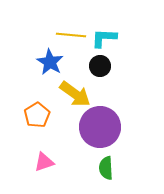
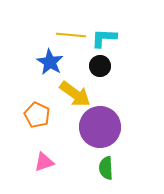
orange pentagon: rotated 15 degrees counterclockwise
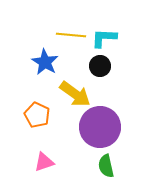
blue star: moved 5 px left
green semicircle: moved 2 px up; rotated 10 degrees counterclockwise
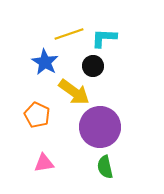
yellow line: moved 2 px left, 1 px up; rotated 24 degrees counterclockwise
black circle: moved 7 px left
yellow arrow: moved 1 px left, 2 px up
pink triangle: moved 1 px down; rotated 10 degrees clockwise
green semicircle: moved 1 px left, 1 px down
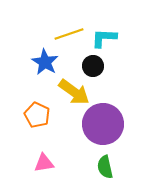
purple circle: moved 3 px right, 3 px up
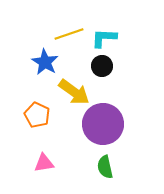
black circle: moved 9 px right
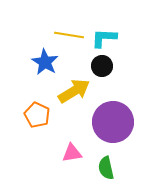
yellow line: moved 1 px down; rotated 28 degrees clockwise
yellow arrow: moved 1 px up; rotated 68 degrees counterclockwise
purple circle: moved 10 px right, 2 px up
pink triangle: moved 28 px right, 10 px up
green semicircle: moved 1 px right, 1 px down
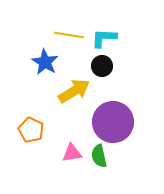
orange pentagon: moved 6 px left, 15 px down
green semicircle: moved 7 px left, 12 px up
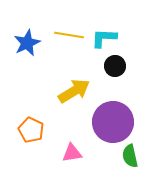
blue star: moved 18 px left, 19 px up; rotated 16 degrees clockwise
black circle: moved 13 px right
green semicircle: moved 31 px right
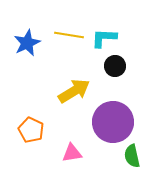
green semicircle: moved 2 px right
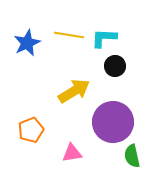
orange pentagon: rotated 25 degrees clockwise
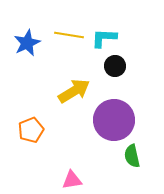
purple circle: moved 1 px right, 2 px up
pink triangle: moved 27 px down
